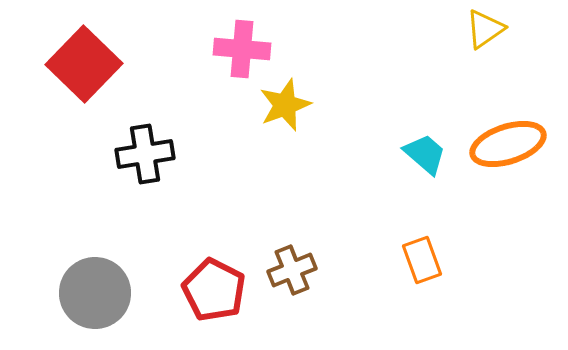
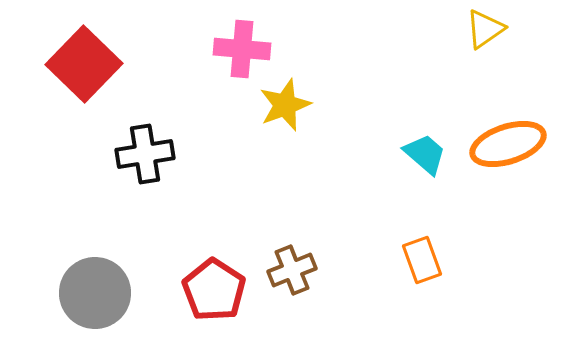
red pentagon: rotated 6 degrees clockwise
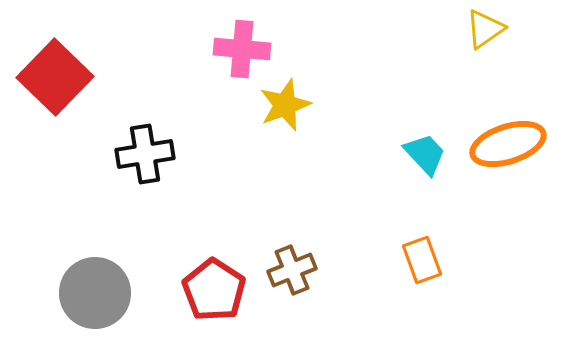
red square: moved 29 px left, 13 px down
cyan trapezoid: rotated 6 degrees clockwise
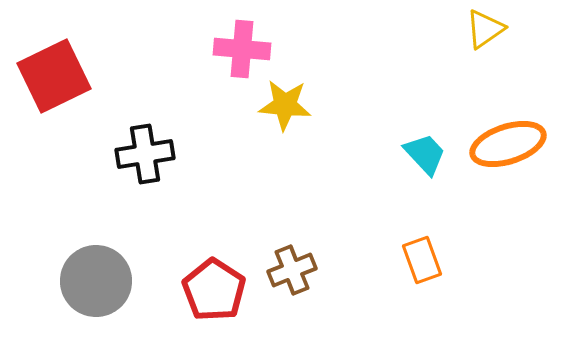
red square: moved 1 px left, 1 px up; rotated 20 degrees clockwise
yellow star: rotated 26 degrees clockwise
gray circle: moved 1 px right, 12 px up
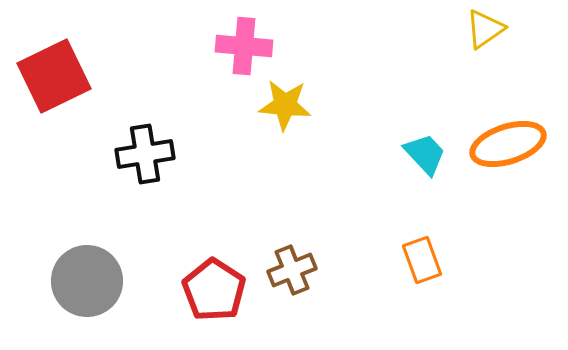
pink cross: moved 2 px right, 3 px up
gray circle: moved 9 px left
